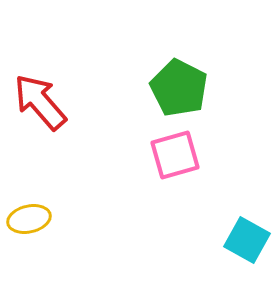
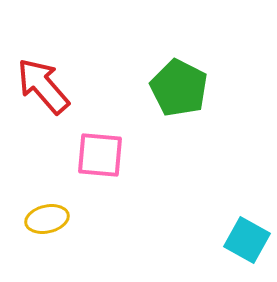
red arrow: moved 3 px right, 16 px up
pink square: moved 75 px left; rotated 21 degrees clockwise
yellow ellipse: moved 18 px right
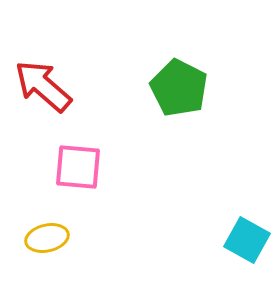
red arrow: rotated 8 degrees counterclockwise
pink square: moved 22 px left, 12 px down
yellow ellipse: moved 19 px down
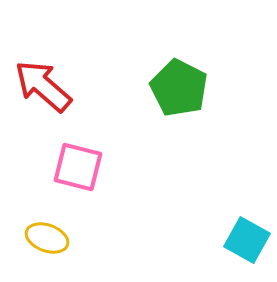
pink square: rotated 9 degrees clockwise
yellow ellipse: rotated 33 degrees clockwise
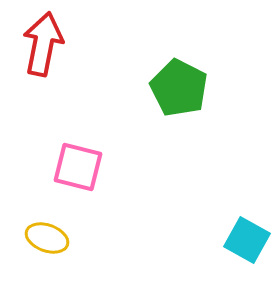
red arrow: moved 42 px up; rotated 60 degrees clockwise
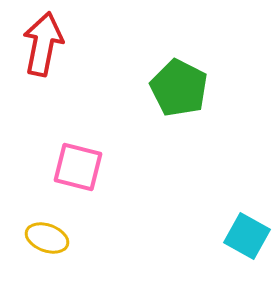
cyan square: moved 4 px up
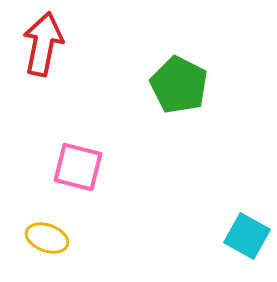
green pentagon: moved 3 px up
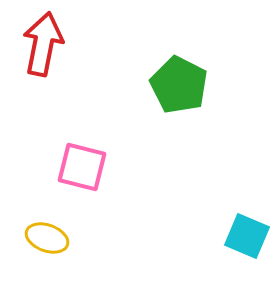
pink square: moved 4 px right
cyan square: rotated 6 degrees counterclockwise
